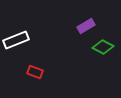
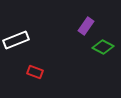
purple rectangle: rotated 24 degrees counterclockwise
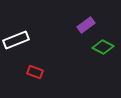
purple rectangle: moved 1 px up; rotated 18 degrees clockwise
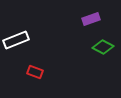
purple rectangle: moved 5 px right, 6 px up; rotated 18 degrees clockwise
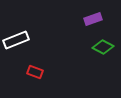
purple rectangle: moved 2 px right
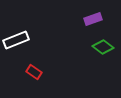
green diamond: rotated 10 degrees clockwise
red rectangle: moved 1 px left; rotated 14 degrees clockwise
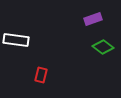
white rectangle: rotated 30 degrees clockwise
red rectangle: moved 7 px right, 3 px down; rotated 70 degrees clockwise
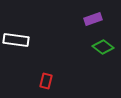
red rectangle: moved 5 px right, 6 px down
